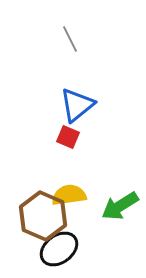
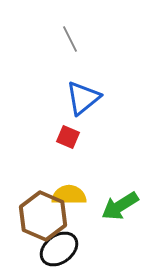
blue triangle: moved 6 px right, 7 px up
yellow semicircle: rotated 8 degrees clockwise
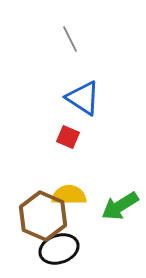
blue triangle: rotated 48 degrees counterclockwise
black ellipse: rotated 18 degrees clockwise
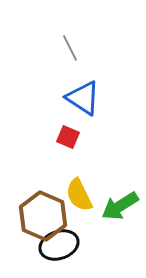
gray line: moved 9 px down
yellow semicircle: moved 10 px right; rotated 116 degrees counterclockwise
black ellipse: moved 4 px up
